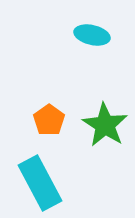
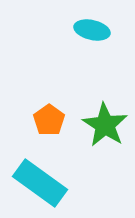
cyan ellipse: moved 5 px up
cyan rectangle: rotated 26 degrees counterclockwise
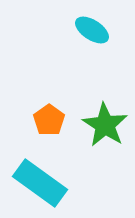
cyan ellipse: rotated 20 degrees clockwise
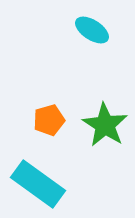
orange pentagon: rotated 20 degrees clockwise
cyan rectangle: moved 2 px left, 1 px down
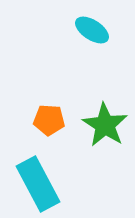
orange pentagon: rotated 20 degrees clockwise
cyan rectangle: rotated 26 degrees clockwise
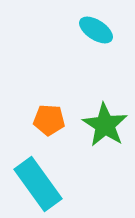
cyan ellipse: moved 4 px right
cyan rectangle: rotated 8 degrees counterclockwise
